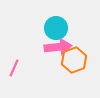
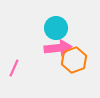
pink arrow: moved 1 px down
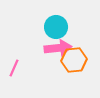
cyan circle: moved 1 px up
orange hexagon: rotated 15 degrees clockwise
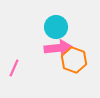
orange hexagon: rotated 25 degrees clockwise
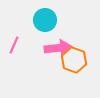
cyan circle: moved 11 px left, 7 px up
pink line: moved 23 px up
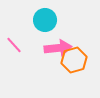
pink line: rotated 66 degrees counterclockwise
orange hexagon: rotated 25 degrees clockwise
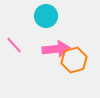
cyan circle: moved 1 px right, 4 px up
pink arrow: moved 2 px left, 1 px down
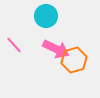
pink arrow: rotated 32 degrees clockwise
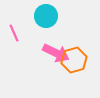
pink line: moved 12 px up; rotated 18 degrees clockwise
pink arrow: moved 4 px down
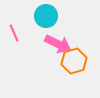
pink arrow: moved 2 px right, 9 px up
orange hexagon: moved 1 px down
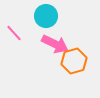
pink line: rotated 18 degrees counterclockwise
pink arrow: moved 3 px left
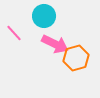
cyan circle: moved 2 px left
orange hexagon: moved 2 px right, 3 px up
